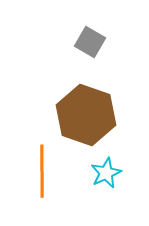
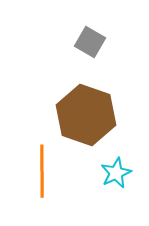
cyan star: moved 10 px right
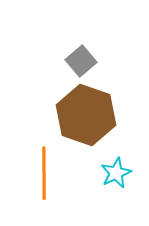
gray square: moved 9 px left, 19 px down; rotated 20 degrees clockwise
orange line: moved 2 px right, 2 px down
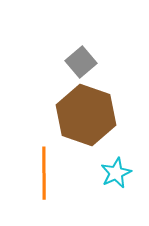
gray square: moved 1 px down
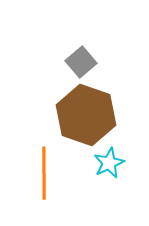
cyan star: moved 7 px left, 10 px up
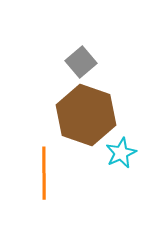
cyan star: moved 12 px right, 10 px up
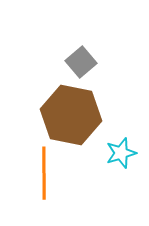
brown hexagon: moved 15 px left; rotated 8 degrees counterclockwise
cyan star: rotated 8 degrees clockwise
